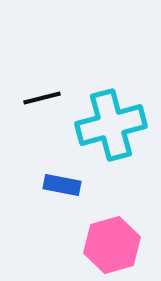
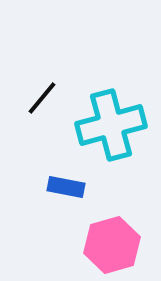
black line: rotated 36 degrees counterclockwise
blue rectangle: moved 4 px right, 2 px down
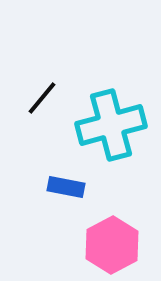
pink hexagon: rotated 12 degrees counterclockwise
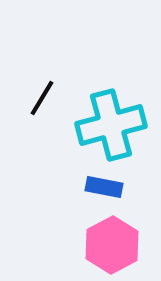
black line: rotated 9 degrees counterclockwise
blue rectangle: moved 38 px right
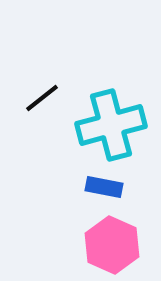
black line: rotated 21 degrees clockwise
pink hexagon: rotated 8 degrees counterclockwise
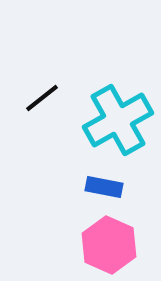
cyan cross: moved 7 px right, 5 px up; rotated 14 degrees counterclockwise
pink hexagon: moved 3 px left
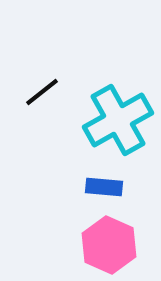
black line: moved 6 px up
blue rectangle: rotated 6 degrees counterclockwise
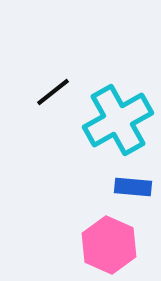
black line: moved 11 px right
blue rectangle: moved 29 px right
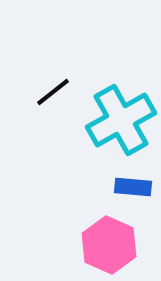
cyan cross: moved 3 px right
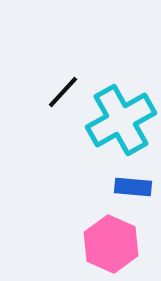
black line: moved 10 px right; rotated 9 degrees counterclockwise
pink hexagon: moved 2 px right, 1 px up
